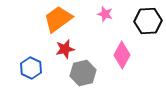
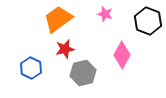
black hexagon: rotated 24 degrees clockwise
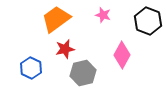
pink star: moved 2 px left, 1 px down
orange trapezoid: moved 2 px left
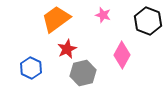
red star: moved 2 px right; rotated 12 degrees counterclockwise
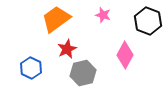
pink diamond: moved 3 px right
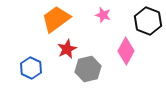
pink diamond: moved 1 px right, 4 px up
gray hexagon: moved 5 px right, 4 px up
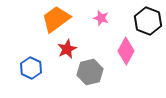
pink star: moved 2 px left, 3 px down
gray hexagon: moved 2 px right, 3 px down
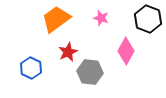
black hexagon: moved 2 px up
red star: moved 1 px right, 3 px down
gray hexagon: rotated 20 degrees clockwise
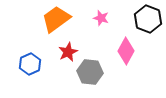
blue hexagon: moved 1 px left, 4 px up; rotated 10 degrees clockwise
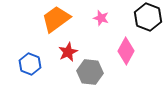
black hexagon: moved 2 px up
blue hexagon: rotated 15 degrees counterclockwise
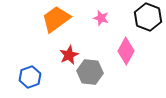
red star: moved 1 px right, 3 px down
blue hexagon: moved 13 px down; rotated 20 degrees clockwise
